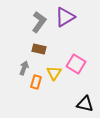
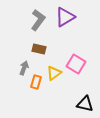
gray L-shape: moved 1 px left, 2 px up
yellow triangle: rotated 21 degrees clockwise
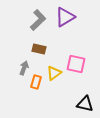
gray L-shape: rotated 10 degrees clockwise
pink square: rotated 18 degrees counterclockwise
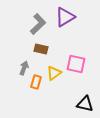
gray L-shape: moved 4 px down
brown rectangle: moved 2 px right
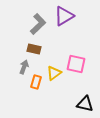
purple triangle: moved 1 px left, 1 px up
brown rectangle: moved 7 px left
gray arrow: moved 1 px up
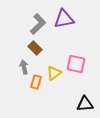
purple triangle: moved 3 px down; rotated 20 degrees clockwise
brown rectangle: moved 1 px right, 1 px up; rotated 32 degrees clockwise
gray arrow: rotated 32 degrees counterclockwise
black triangle: rotated 18 degrees counterclockwise
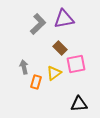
brown rectangle: moved 25 px right
pink square: rotated 24 degrees counterclockwise
black triangle: moved 6 px left
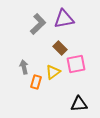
yellow triangle: moved 1 px left, 1 px up
